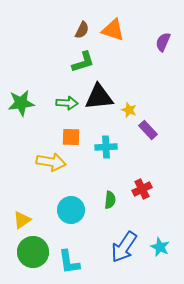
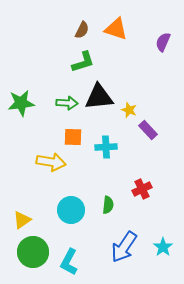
orange triangle: moved 3 px right, 1 px up
orange square: moved 2 px right
green semicircle: moved 2 px left, 5 px down
cyan star: moved 3 px right; rotated 12 degrees clockwise
cyan L-shape: rotated 36 degrees clockwise
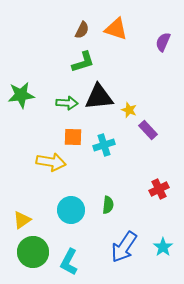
green star: moved 8 px up
cyan cross: moved 2 px left, 2 px up; rotated 15 degrees counterclockwise
red cross: moved 17 px right
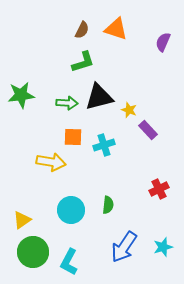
black triangle: rotated 8 degrees counterclockwise
cyan star: rotated 18 degrees clockwise
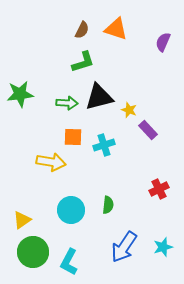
green star: moved 1 px left, 1 px up
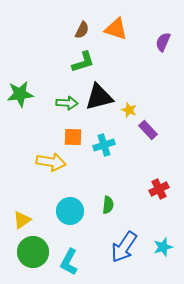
cyan circle: moved 1 px left, 1 px down
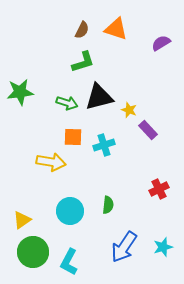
purple semicircle: moved 2 px left, 1 px down; rotated 36 degrees clockwise
green star: moved 2 px up
green arrow: rotated 15 degrees clockwise
